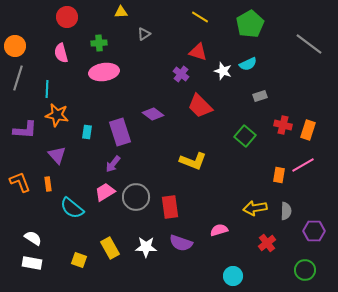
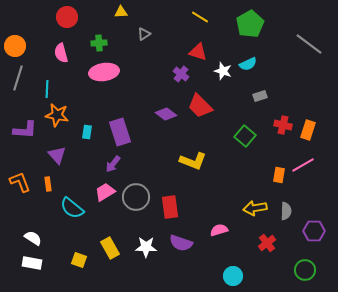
purple diamond at (153, 114): moved 13 px right
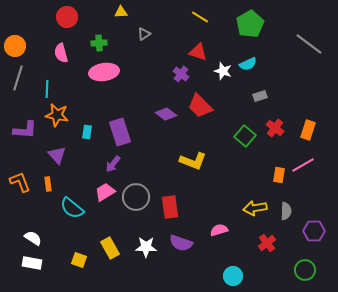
red cross at (283, 125): moved 8 px left, 3 px down; rotated 24 degrees clockwise
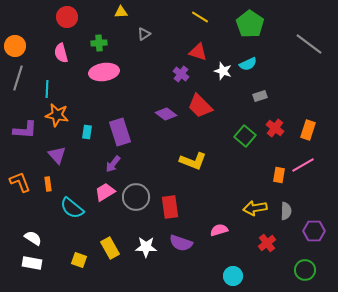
green pentagon at (250, 24): rotated 8 degrees counterclockwise
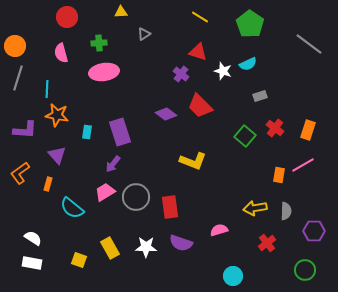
orange L-shape at (20, 182): moved 9 px up; rotated 105 degrees counterclockwise
orange rectangle at (48, 184): rotated 24 degrees clockwise
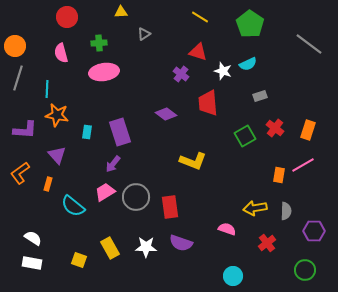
red trapezoid at (200, 106): moved 8 px right, 3 px up; rotated 40 degrees clockwise
green square at (245, 136): rotated 20 degrees clockwise
cyan semicircle at (72, 208): moved 1 px right, 2 px up
pink semicircle at (219, 230): moved 8 px right, 1 px up; rotated 36 degrees clockwise
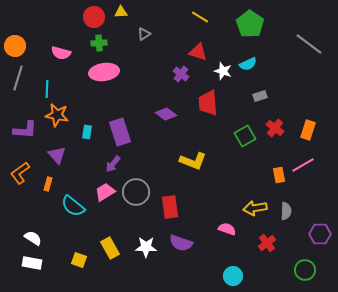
red circle at (67, 17): moved 27 px right
pink semicircle at (61, 53): rotated 60 degrees counterclockwise
orange rectangle at (279, 175): rotated 21 degrees counterclockwise
gray circle at (136, 197): moved 5 px up
purple hexagon at (314, 231): moved 6 px right, 3 px down
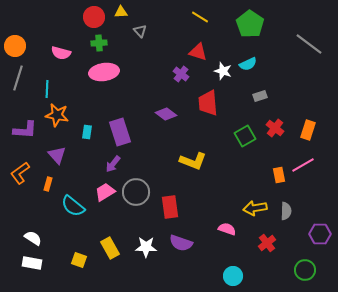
gray triangle at (144, 34): moved 4 px left, 3 px up; rotated 40 degrees counterclockwise
